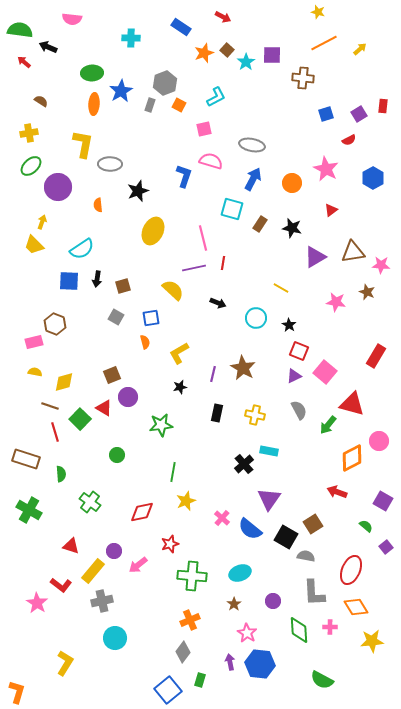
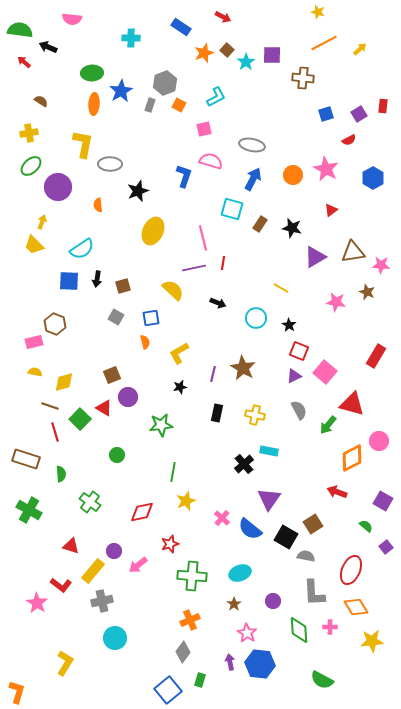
orange circle at (292, 183): moved 1 px right, 8 px up
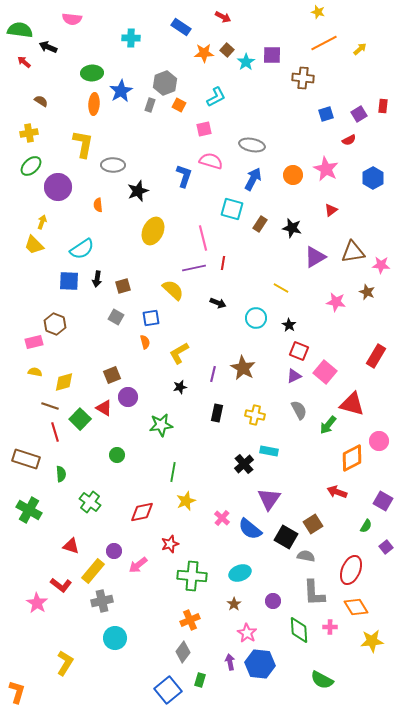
orange star at (204, 53): rotated 18 degrees clockwise
gray ellipse at (110, 164): moved 3 px right, 1 px down
green semicircle at (366, 526): rotated 80 degrees clockwise
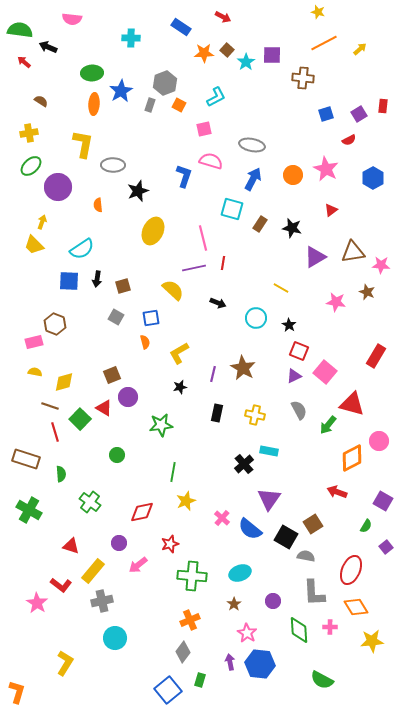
purple circle at (114, 551): moved 5 px right, 8 px up
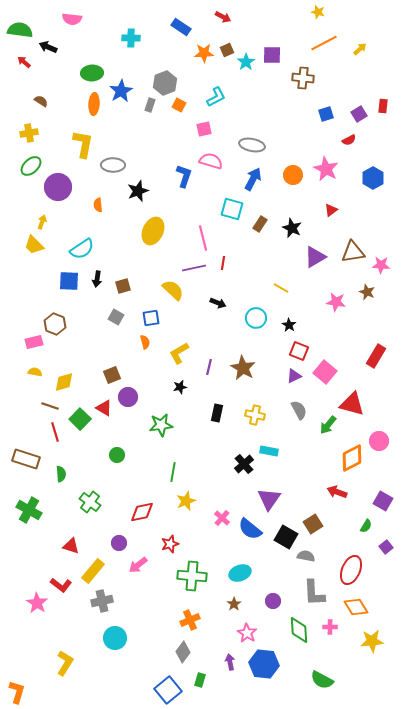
brown square at (227, 50): rotated 24 degrees clockwise
black star at (292, 228): rotated 12 degrees clockwise
purple line at (213, 374): moved 4 px left, 7 px up
blue hexagon at (260, 664): moved 4 px right
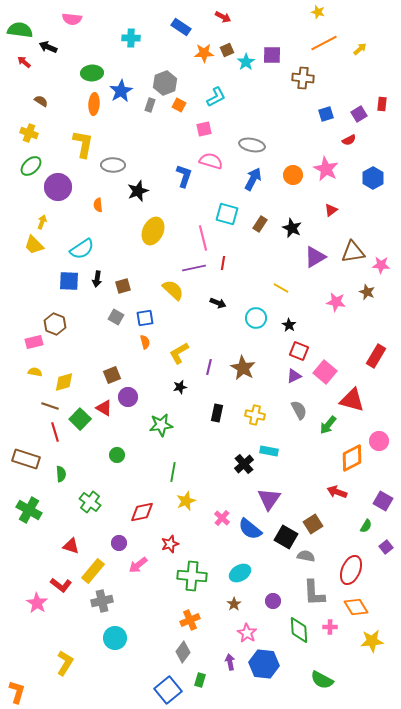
red rectangle at (383, 106): moved 1 px left, 2 px up
yellow cross at (29, 133): rotated 30 degrees clockwise
cyan square at (232, 209): moved 5 px left, 5 px down
blue square at (151, 318): moved 6 px left
red triangle at (352, 404): moved 4 px up
cyan ellipse at (240, 573): rotated 10 degrees counterclockwise
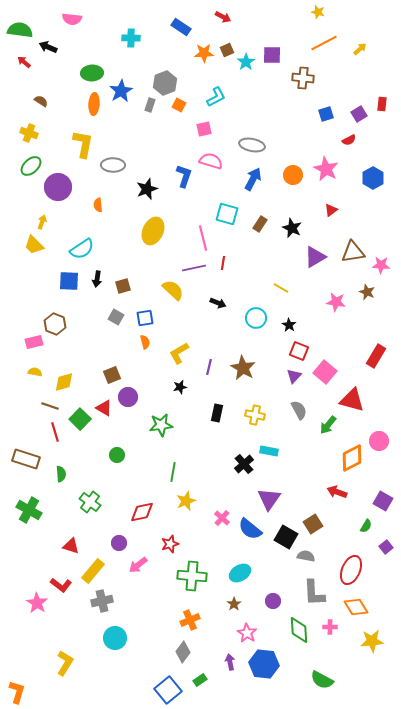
black star at (138, 191): moved 9 px right, 2 px up
purple triangle at (294, 376): rotated 21 degrees counterclockwise
green rectangle at (200, 680): rotated 40 degrees clockwise
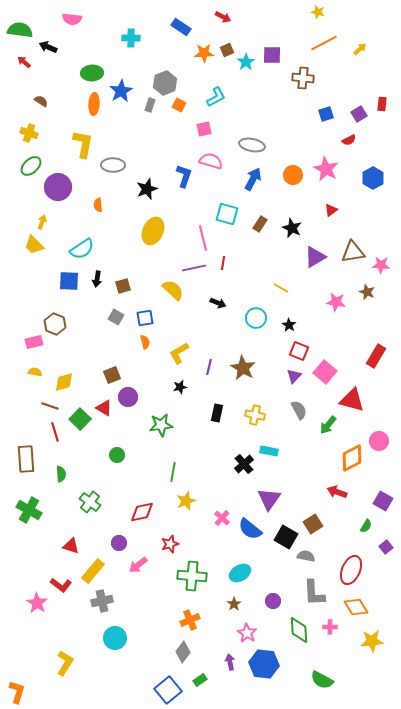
brown rectangle at (26, 459): rotated 68 degrees clockwise
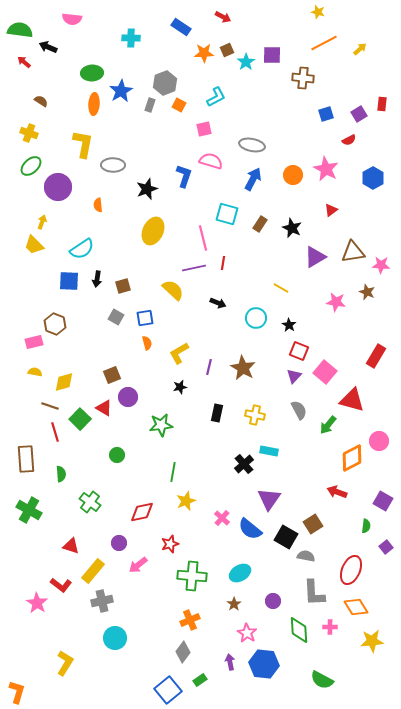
orange semicircle at (145, 342): moved 2 px right, 1 px down
green semicircle at (366, 526): rotated 24 degrees counterclockwise
